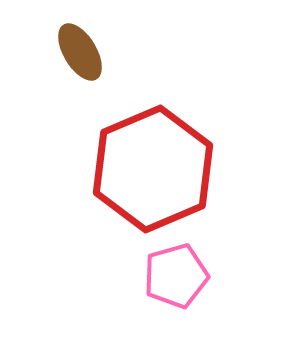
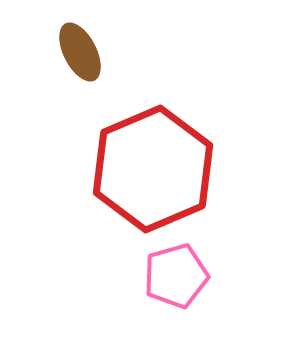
brown ellipse: rotated 4 degrees clockwise
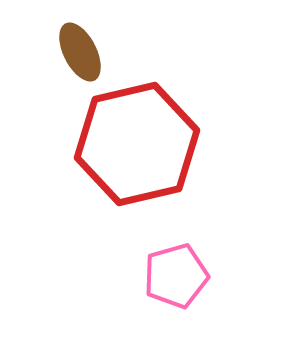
red hexagon: moved 16 px left, 25 px up; rotated 10 degrees clockwise
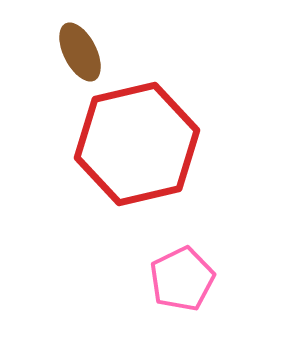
pink pentagon: moved 6 px right, 3 px down; rotated 10 degrees counterclockwise
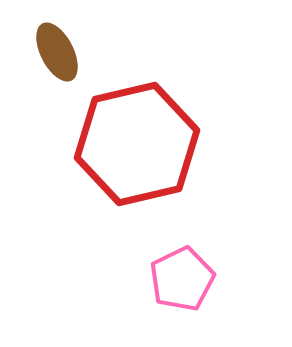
brown ellipse: moved 23 px left
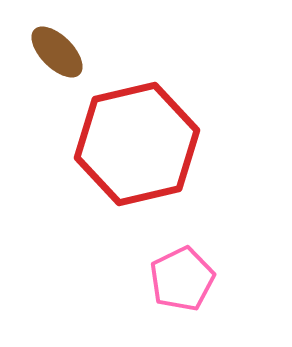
brown ellipse: rotated 18 degrees counterclockwise
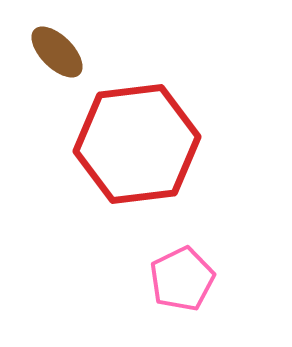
red hexagon: rotated 6 degrees clockwise
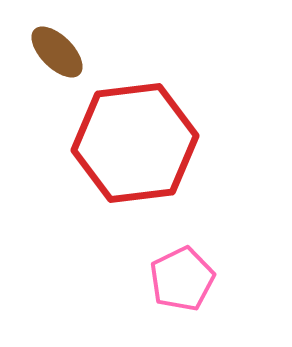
red hexagon: moved 2 px left, 1 px up
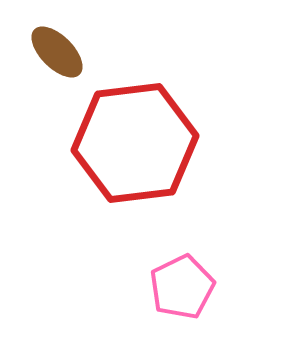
pink pentagon: moved 8 px down
